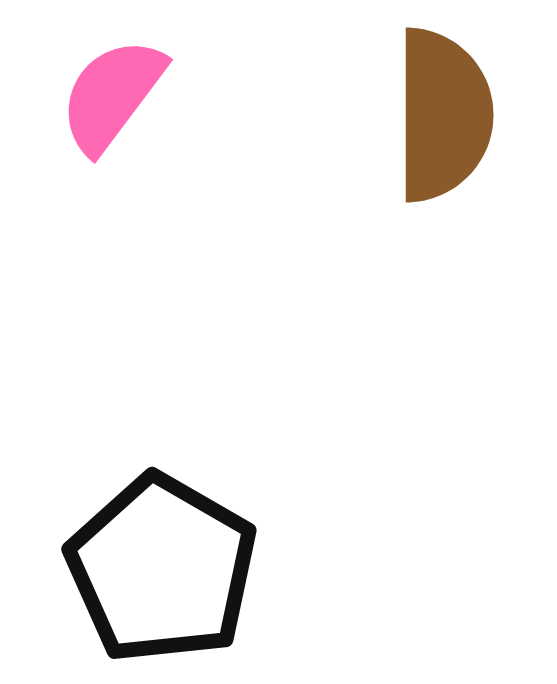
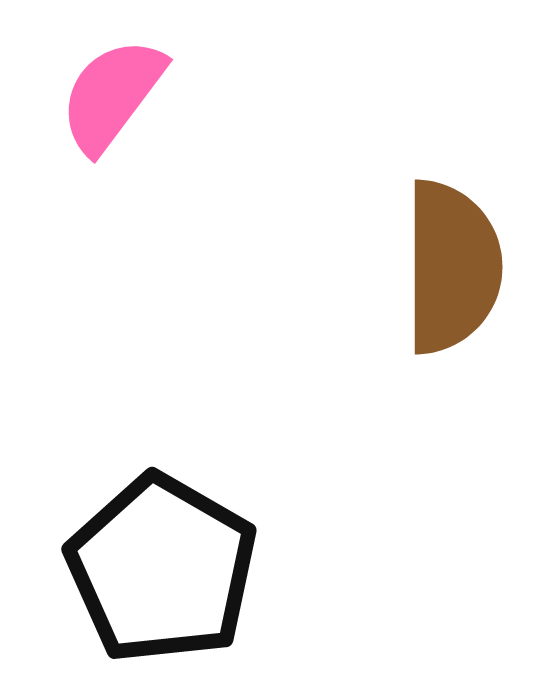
brown semicircle: moved 9 px right, 152 px down
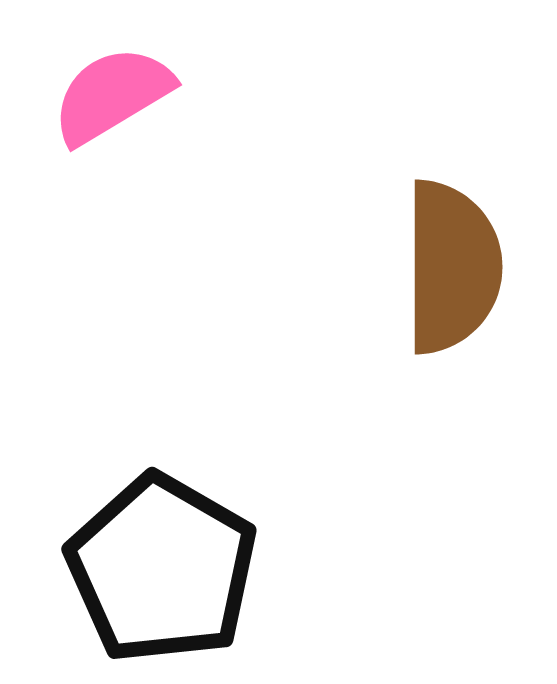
pink semicircle: rotated 22 degrees clockwise
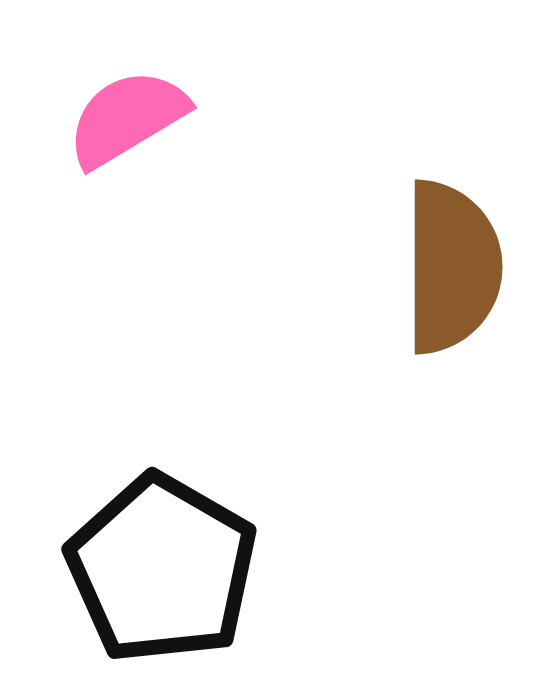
pink semicircle: moved 15 px right, 23 px down
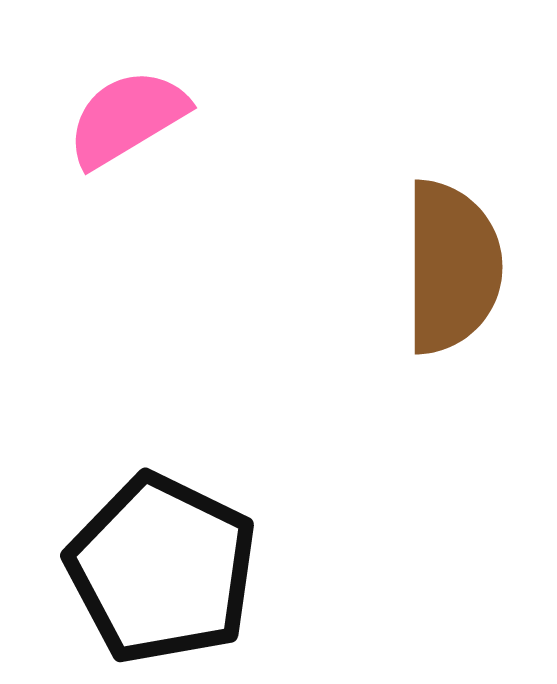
black pentagon: rotated 4 degrees counterclockwise
